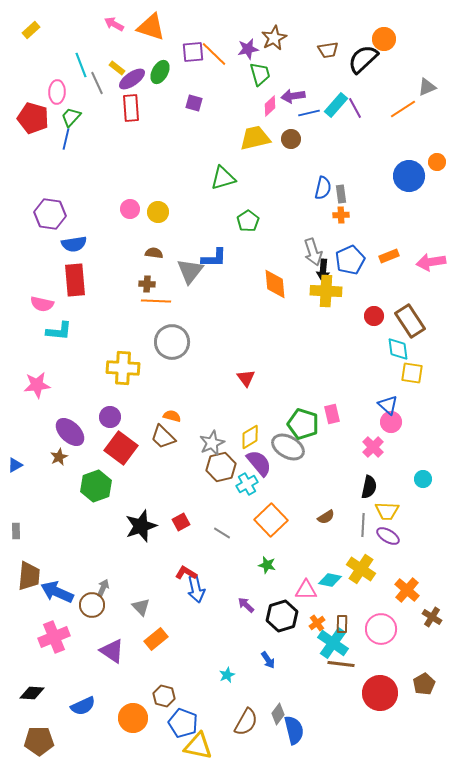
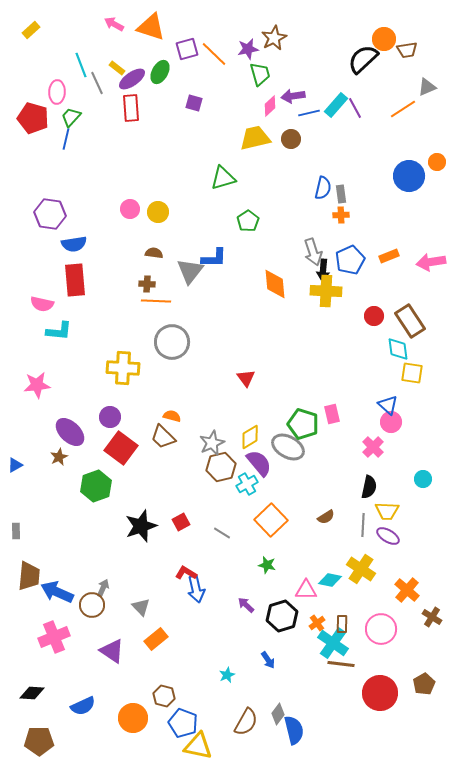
brown trapezoid at (328, 50): moved 79 px right
purple square at (193, 52): moved 6 px left, 3 px up; rotated 10 degrees counterclockwise
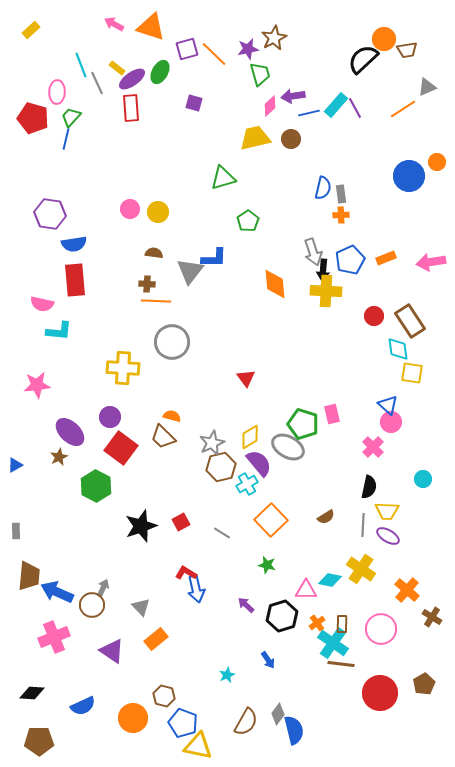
orange rectangle at (389, 256): moved 3 px left, 2 px down
green hexagon at (96, 486): rotated 12 degrees counterclockwise
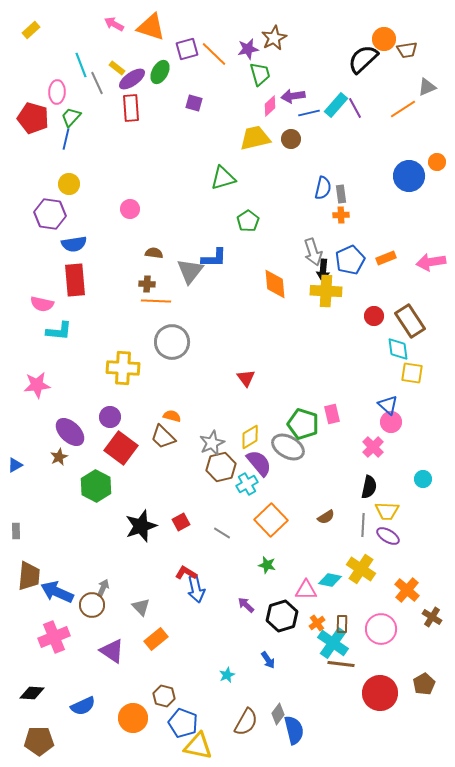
yellow circle at (158, 212): moved 89 px left, 28 px up
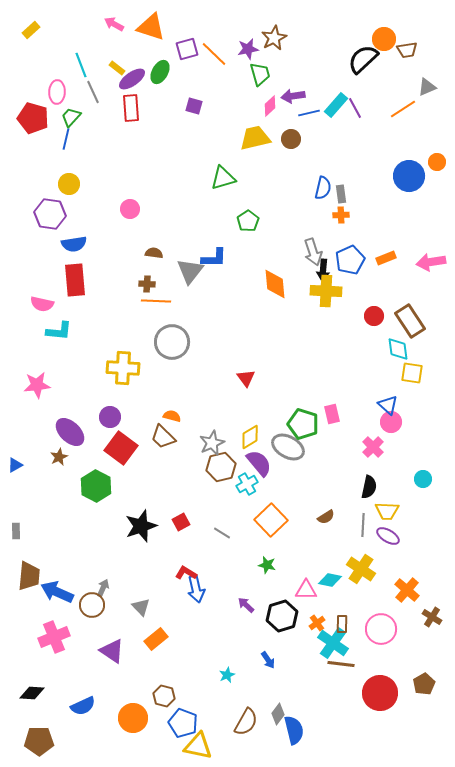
gray line at (97, 83): moved 4 px left, 9 px down
purple square at (194, 103): moved 3 px down
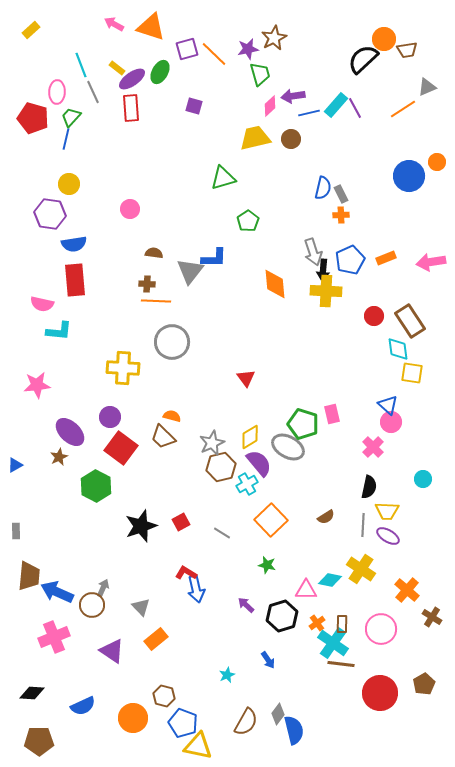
gray rectangle at (341, 194): rotated 18 degrees counterclockwise
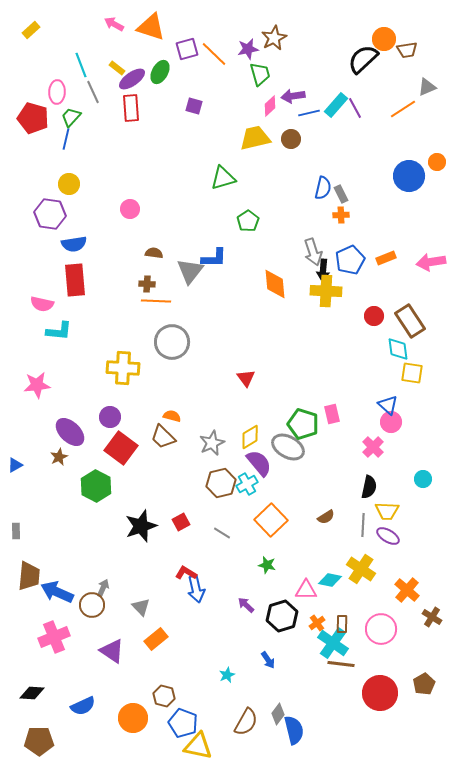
brown hexagon at (221, 467): moved 16 px down
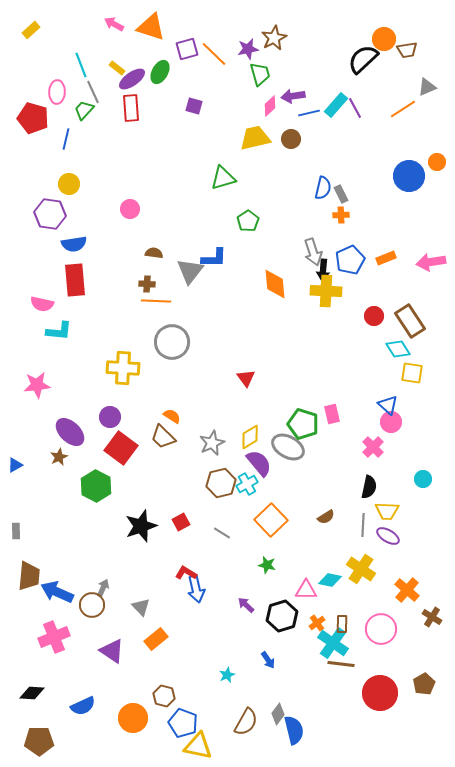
green trapezoid at (71, 117): moved 13 px right, 7 px up
cyan diamond at (398, 349): rotated 25 degrees counterclockwise
orange semicircle at (172, 416): rotated 18 degrees clockwise
